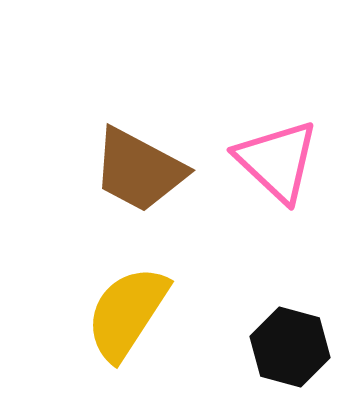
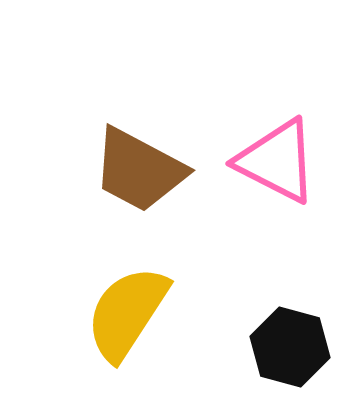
pink triangle: rotated 16 degrees counterclockwise
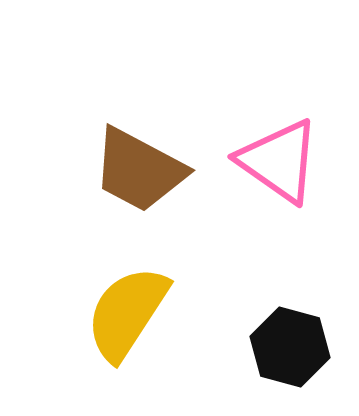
pink triangle: moved 2 px right; rotated 8 degrees clockwise
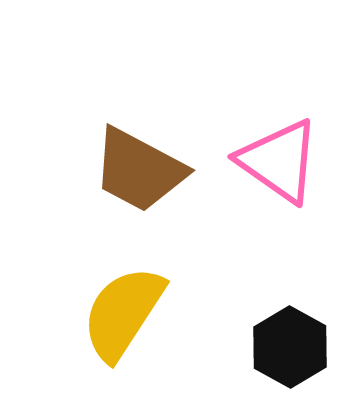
yellow semicircle: moved 4 px left
black hexagon: rotated 14 degrees clockwise
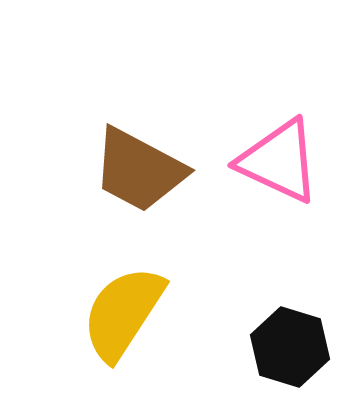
pink triangle: rotated 10 degrees counterclockwise
black hexagon: rotated 12 degrees counterclockwise
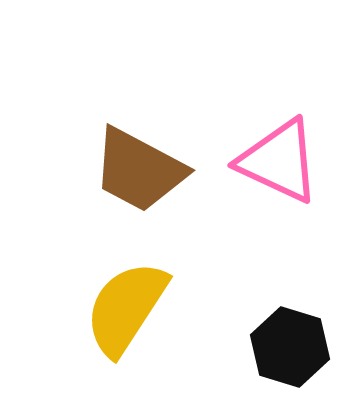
yellow semicircle: moved 3 px right, 5 px up
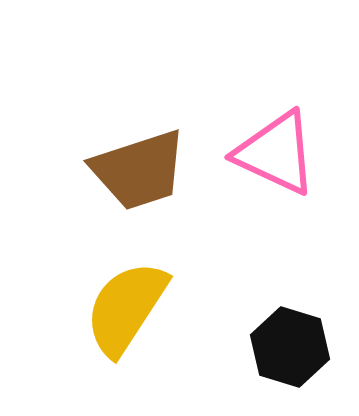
pink triangle: moved 3 px left, 8 px up
brown trapezoid: rotated 46 degrees counterclockwise
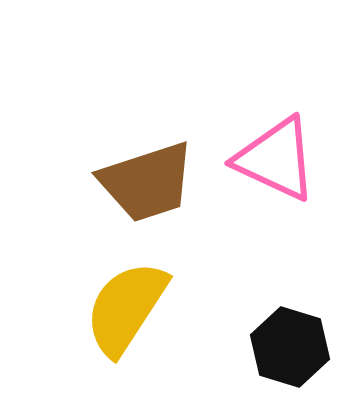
pink triangle: moved 6 px down
brown trapezoid: moved 8 px right, 12 px down
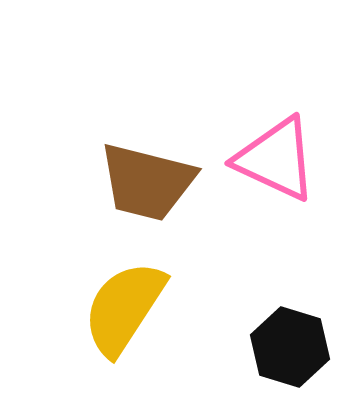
brown trapezoid: rotated 32 degrees clockwise
yellow semicircle: moved 2 px left
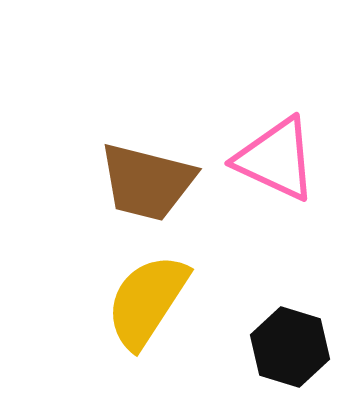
yellow semicircle: moved 23 px right, 7 px up
